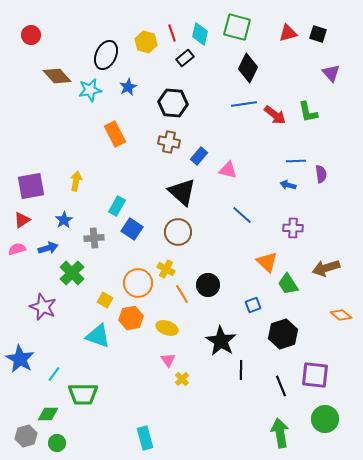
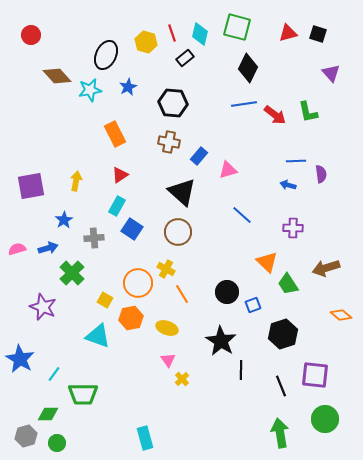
pink triangle at (228, 170): rotated 30 degrees counterclockwise
red triangle at (22, 220): moved 98 px right, 45 px up
black circle at (208, 285): moved 19 px right, 7 px down
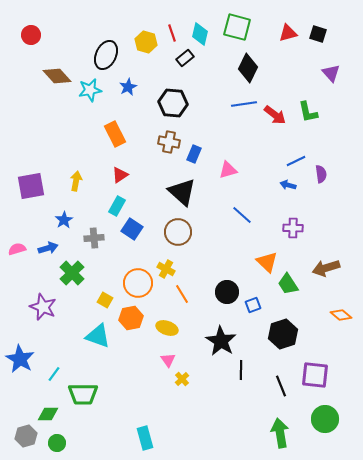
blue rectangle at (199, 156): moved 5 px left, 2 px up; rotated 18 degrees counterclockwise
blue line at (296, 161): rotated 24 degrees counterclockwise
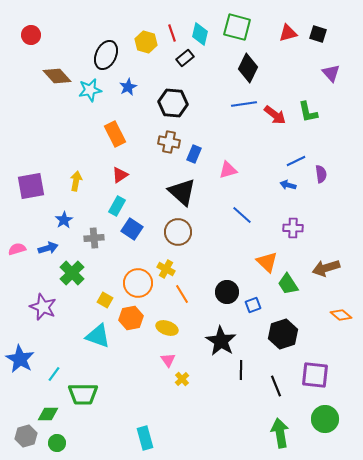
black line at (281, 386): moved 5 px left
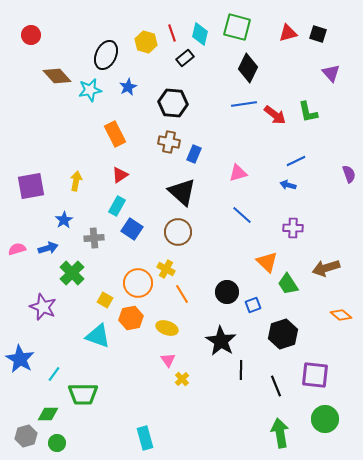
pink triangle at (228, 170): moved 10 px right, 3 px down
purple semicircle at (321, 174): moved 28 px right; rotated 12 degrees counterclockwise
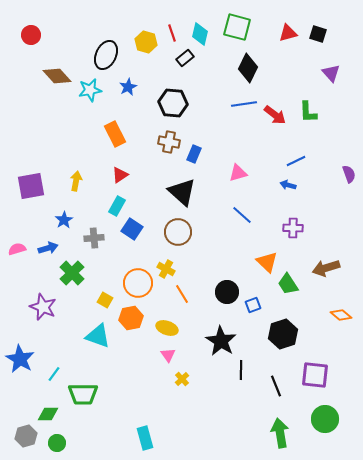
green L-shape at (308, 112): rotated 10 degrees clockwise
pink triangle at (168, 360): moved 5 px up
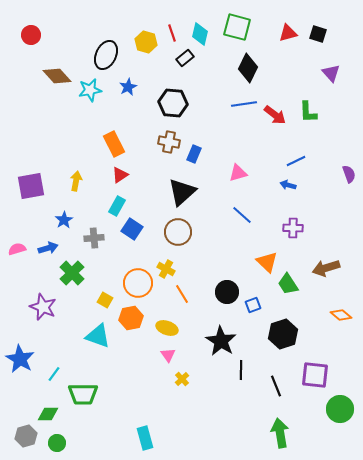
orange rectangle at (115, 134): moved 1 px left, 10 px down
black triangle at (182, 192): rotated 36 degrees clockwise
green circle at (325, 419): moved 15 px right, 10 px up
